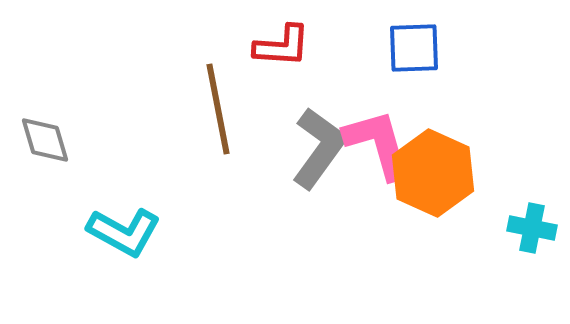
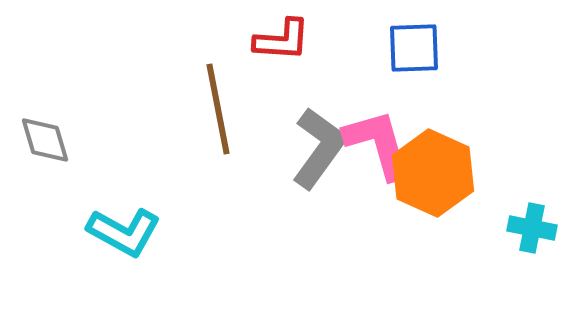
red L-shape: moved 6 px up
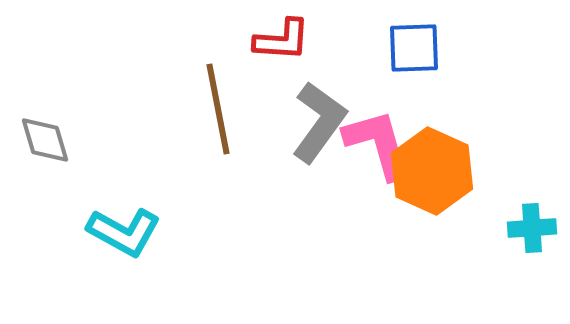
gray L-shape: moved 26 px up
orange hexagon: moved 1 px left, 2 px up
cyan cross: rotated 15 degrees counterclockwise
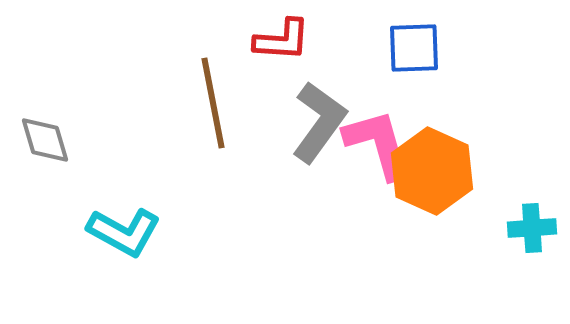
brown line: moved 5 px left, 6 px up
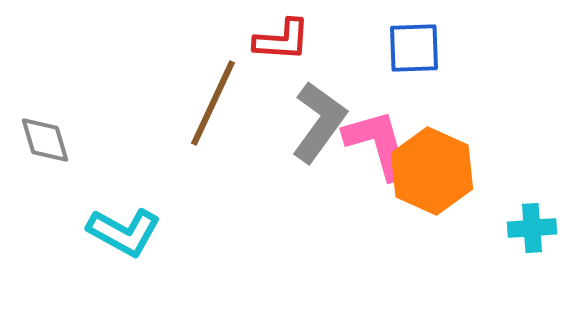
brown line: rotated 36 degrees clockwise
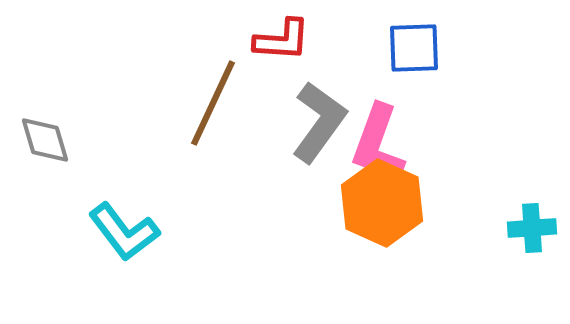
pink L-shape: rotated 144 degrees counterclockwise
orange hexagon: moved 50 px left, 32 px down
cyan L-shape: rotated 24 degrees clockwise
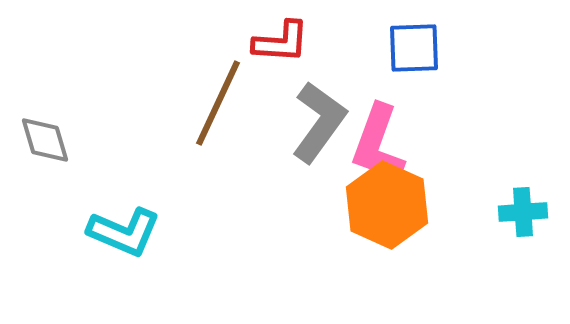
red L-shape: moved 1 px left, 2 px down
brown line: moved 5 px right
orange hexagon: moved 5 px right, 2 px down
cyan cross: moved 9 px left, 16 px up
cyan L-shape: rotated 30 degrees counterclockwise
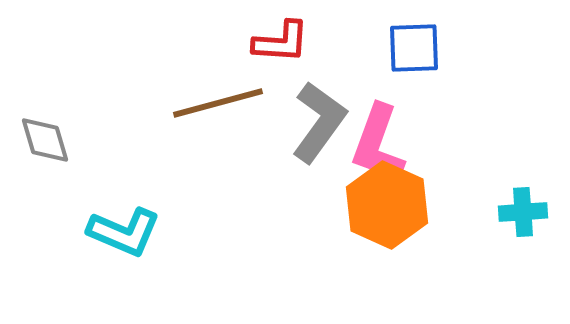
brown line: rotated 50 degrees clockwise
